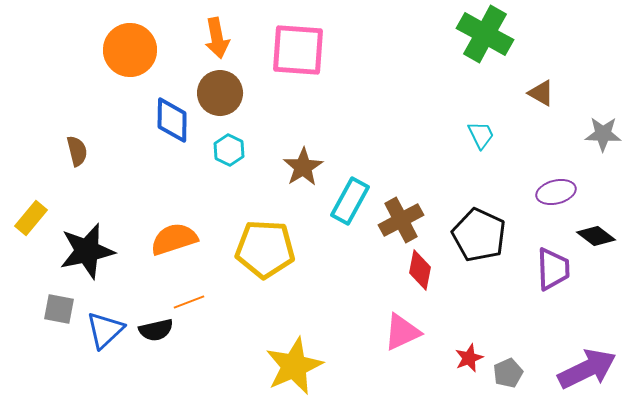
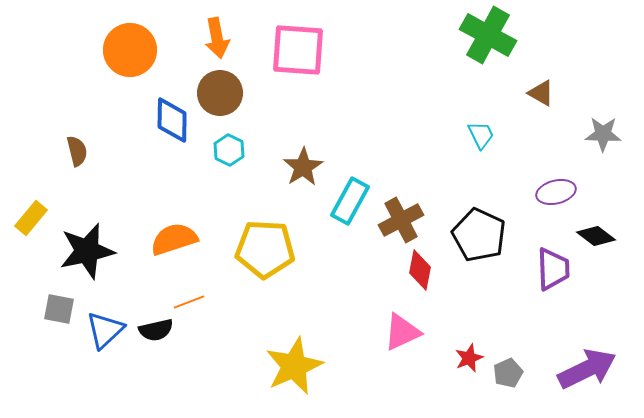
green cross: moved 3 px right, 1 px down
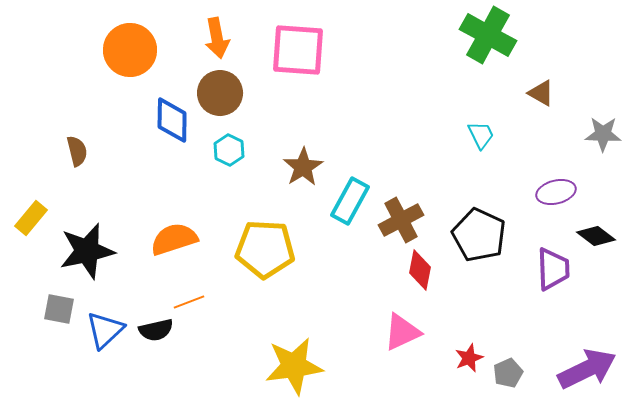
yellow star: rotated 16 degrees clockwise
